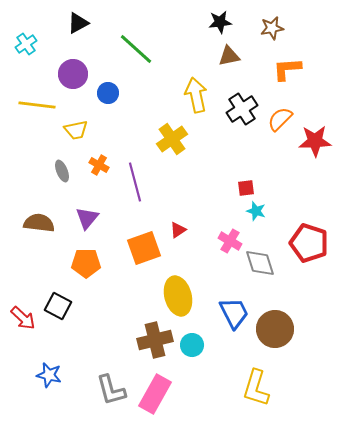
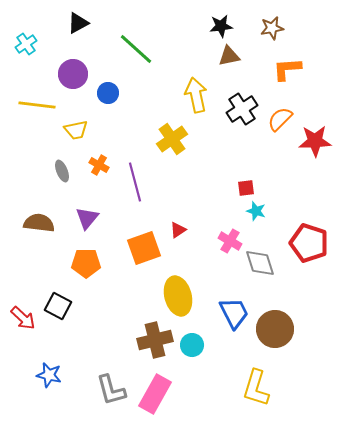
black star: moved 1 px right, 4 px down
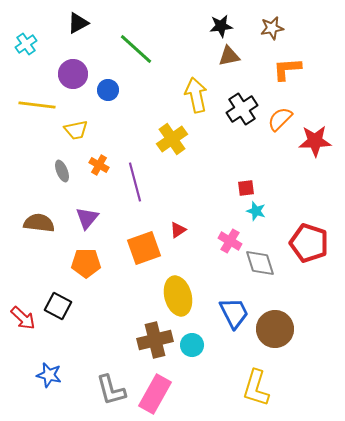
blue circle: moved 3 px up
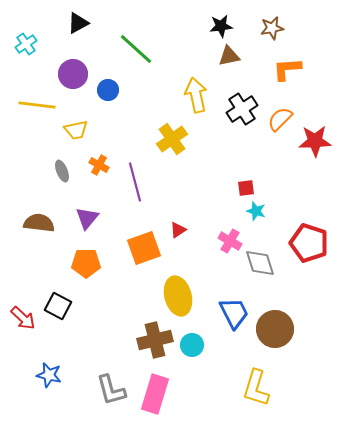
pink rectangle: rotated 12 degrees counterclockwise
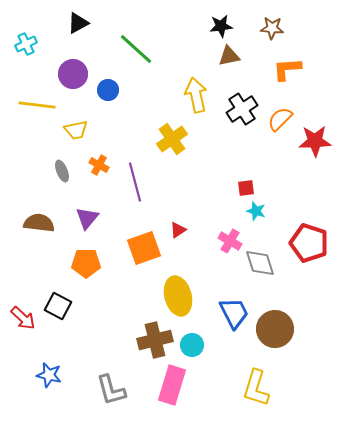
brown star: rotated 15 degrees clockwise
cyan cross: rotated 10 degrees clockwise
pink rectangle: moved 17 px right, 9 px up
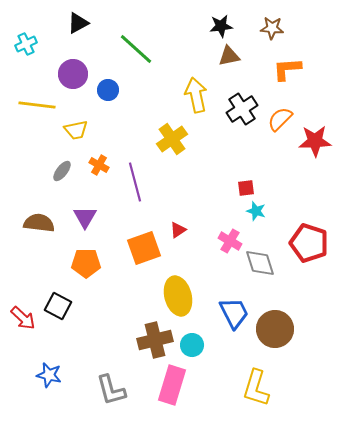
gray ellipse: rotated 60 degrees clockwise
purple triangle: moved 2 px left, 1 px up; rotated 10 degrees counterclockwise
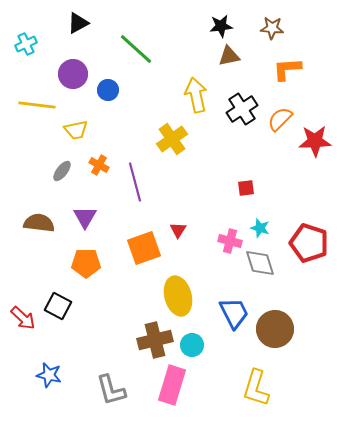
cyan star: moved 4 px right, 17 px down
red triangle: rotated 24 degrees counterclockwise
pink cross: rotated 15 degrees counterclockwise
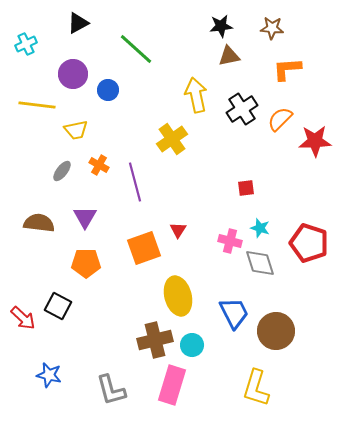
brown circle: moved 1 px right, 2 px down
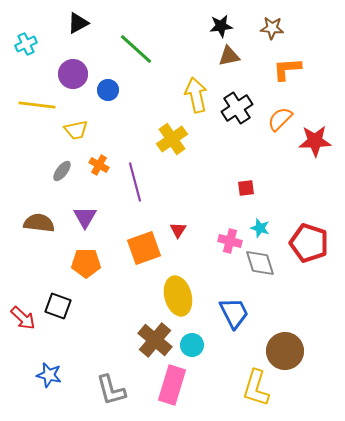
black cross: moved 5 px left, 1 px up
black square: rotated 8 degrees counterclockwise
brown circle: moved 9 px right, 20 px down
brown cross: rotated 36 degrees counterclockwise
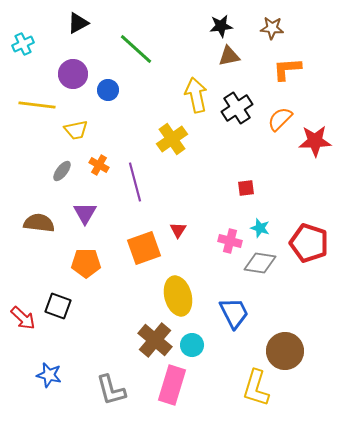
cyan cross: moved 3 px left
purple triangle: moved 4 px up
gray diamond: rotated 64 degrees counterclockwise
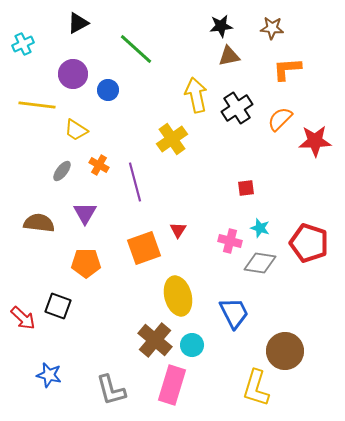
yellow trapezoid: rotated 45 degrees clockwise
